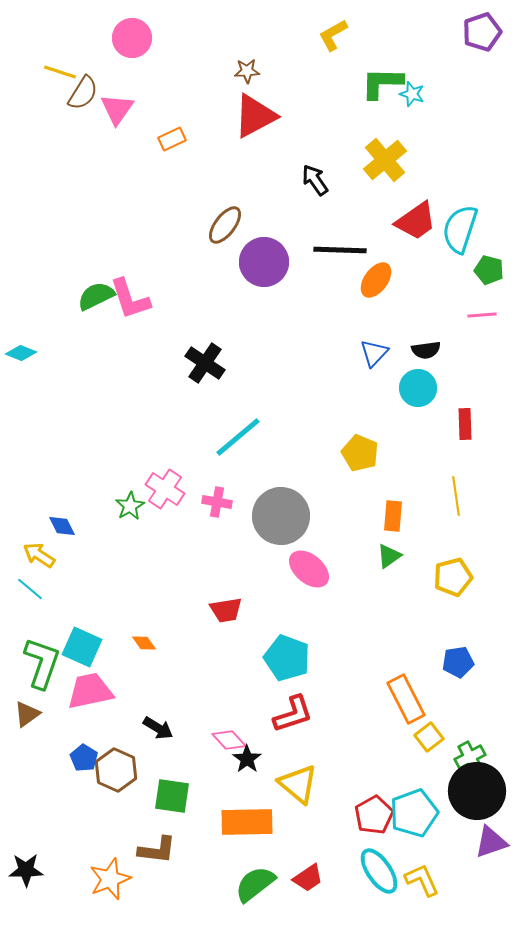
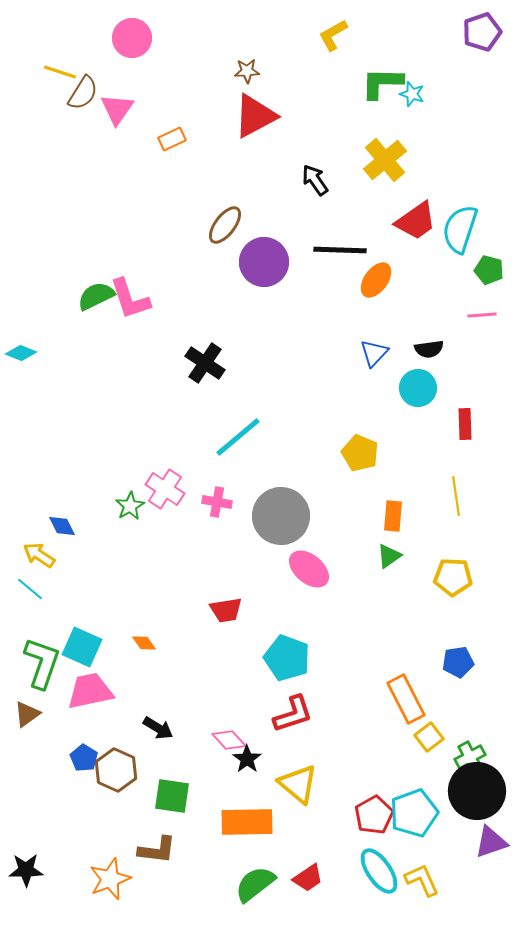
black semicircle at (426, 350): moved 3 px right, 1 px up
yellow pentagon at (453, 577): rotated 18 degrees clockwise
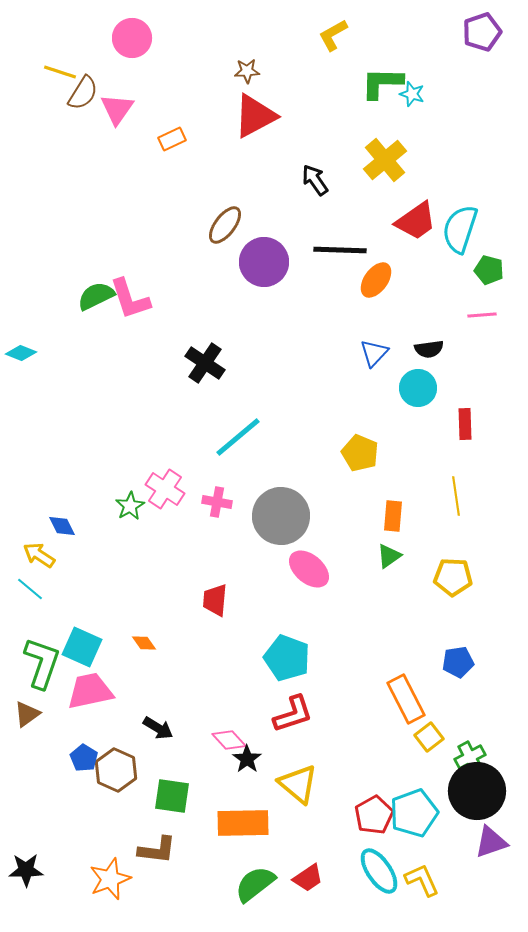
red trapezoid at (226, 610): moved 11 px left, 10 px up; rotated 104 degrees clockwise
orange rectangle at (247, 822): moved 4 px left, 1 px down
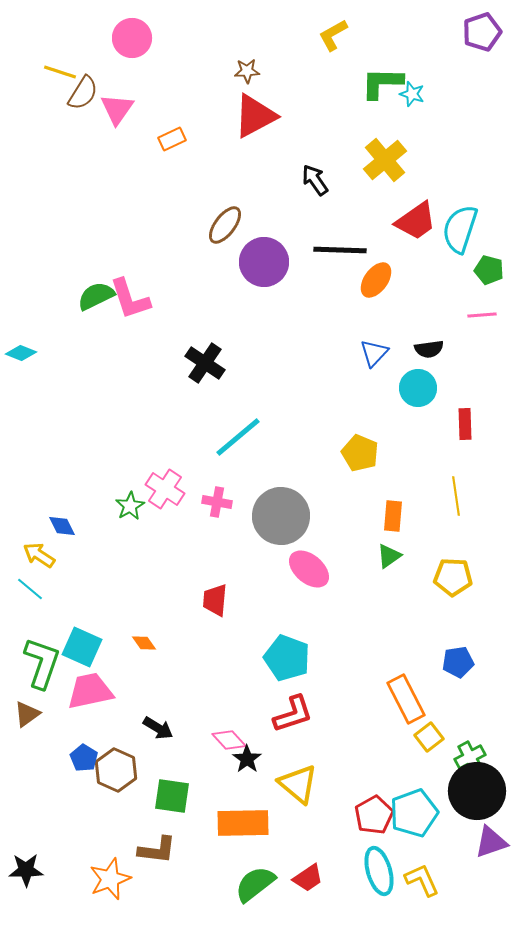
cyan ellipse at (379, 871): rotated 18 degrees clockwise
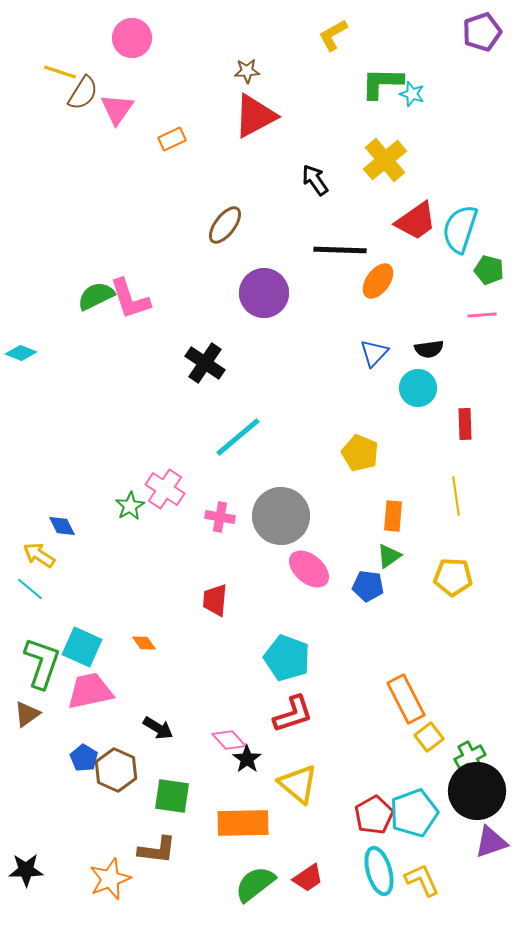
purple circle at (264, 262): moved 31 px down
orange ellipse at (376, 280): moved 2 px right, 1 px down
pink cross at (217, 502): moved 3 px right, 15 px down
blue pentagon at (458, 662): moved 90 px left, 76 px up; rotated 16 degrees clockwise
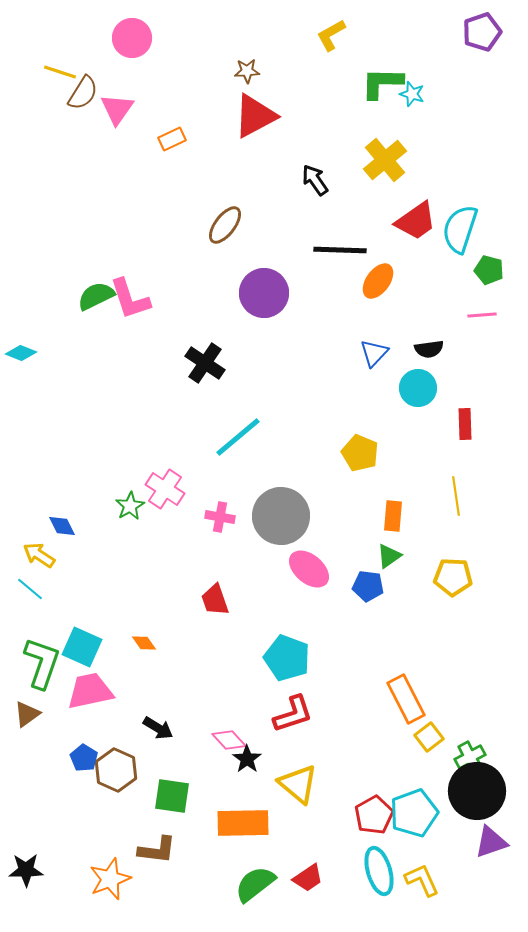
yellow L-shape at (333, 35): moved 2 px left
red trapezoid at (215, 600): rotated 24 degrees counterclockwise
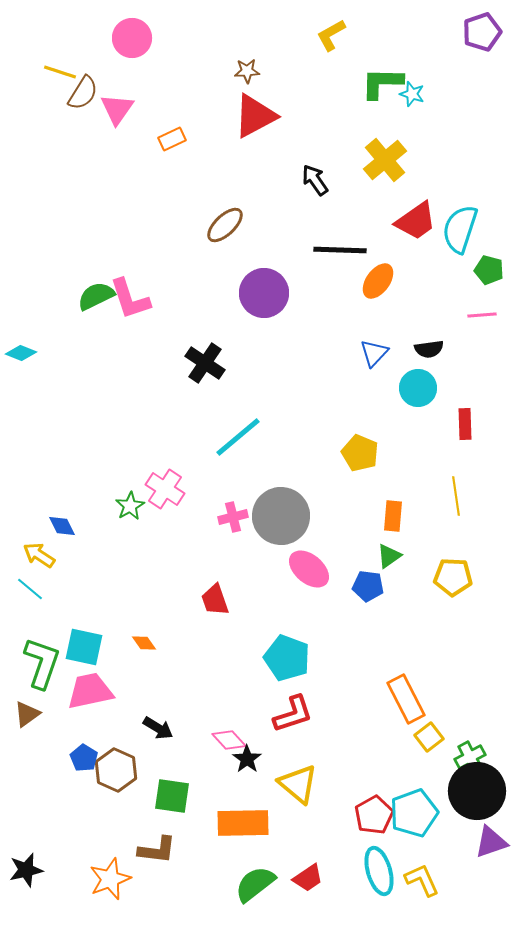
brown ellipse at (225, 225): rotated 9 degrees clockwise
pink cross at (220, 517): moved 13 px right; rotated 24 degrees counterclockwise
cyan square at (82, 647): moved 2 px right; rotated 12 degrees counterclockwise
black star at (26, 870): rotated 12 degrees counterclockwise
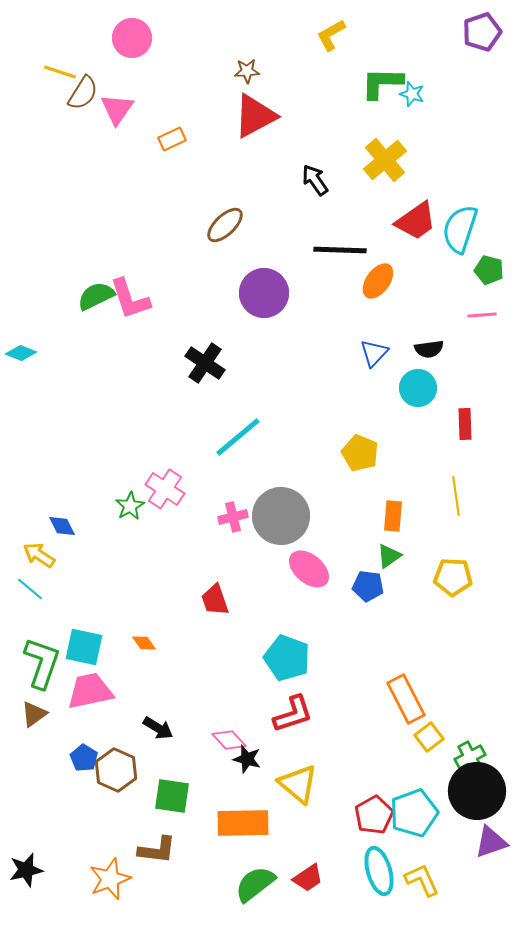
brown triangle at (27, 714): moved 7 px right
black star at (247, 759): rotated 20 degrees counterclockwise
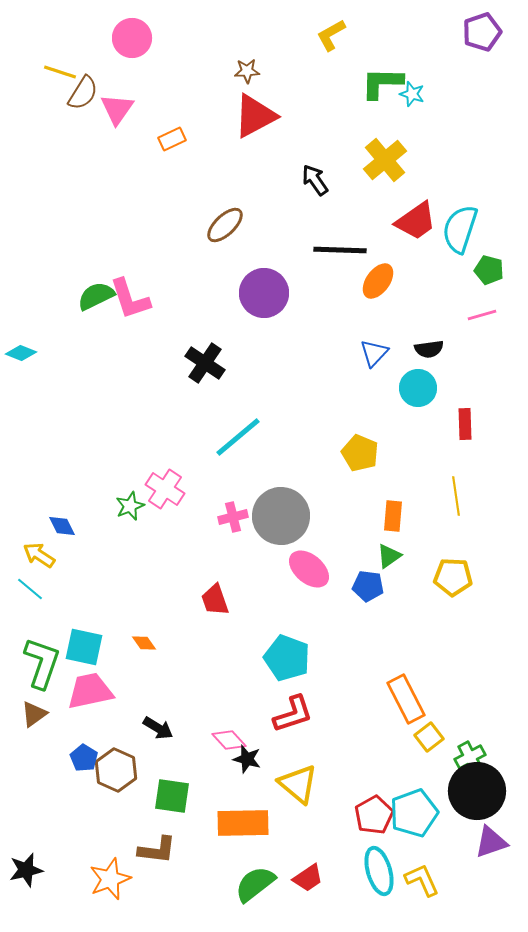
pink line at (482, 315): rotated 12 degrees counterclockwise
green star at (130, 506): rotated 8 degrees clockwise
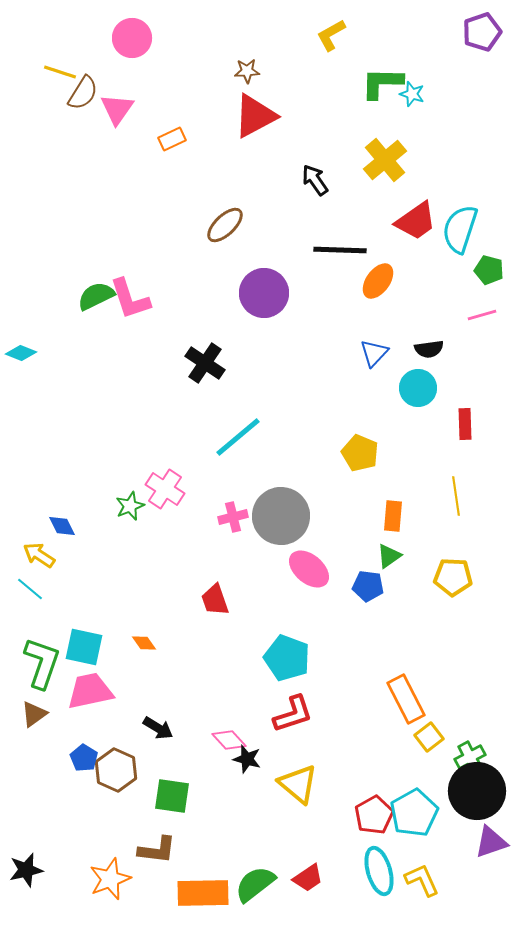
cyan pentagon at (414, 813): rotated 9 degrees counterclockwise
orange rectangle at (243, 823): moved 40 px left, 70 px down
